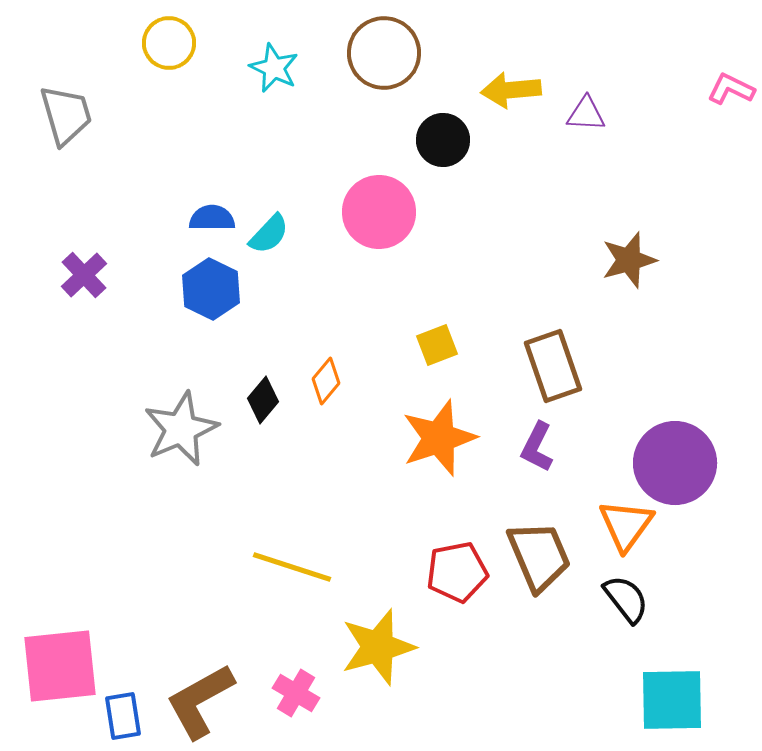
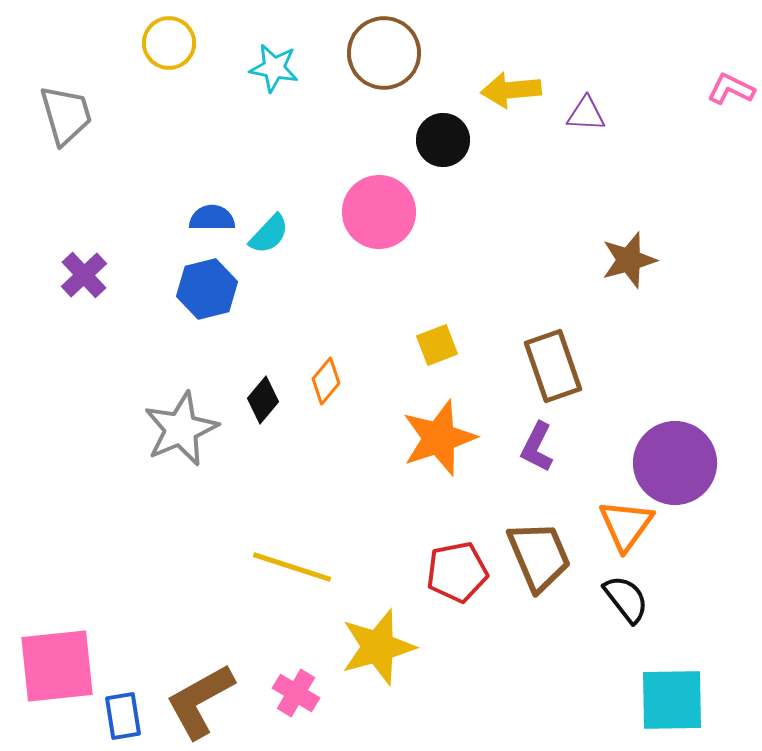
cyan star: rotated 15 degrees counterclockwise
blue hexagon: moved 4 px left; rotated 20 degrees clockwise
pink square: moved 3 px left
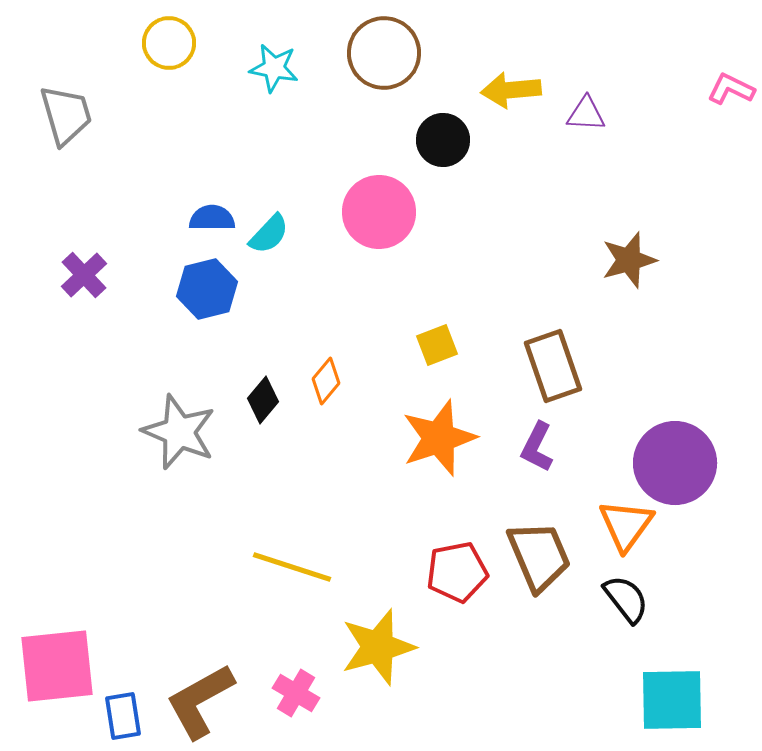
gray star: moved 2 px left, 3 px down; rotated 26 degrees counterclockwise
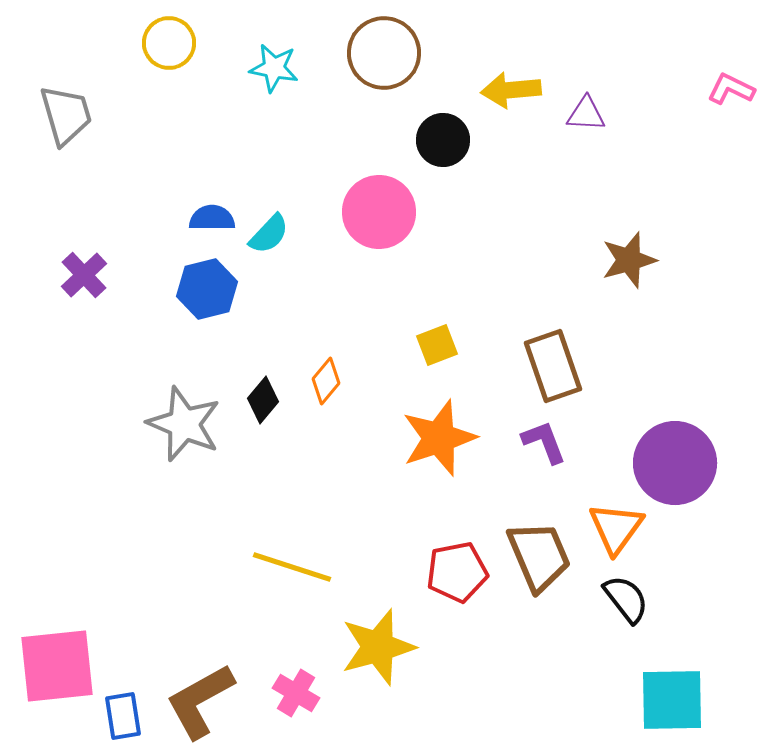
gray star: moved 5 px right, 8 px up
purple L-shape: moved 7 px right, 5 px up; rotated 132 degrees clockwise
orange triangle: moved 10 px left, 3 px down
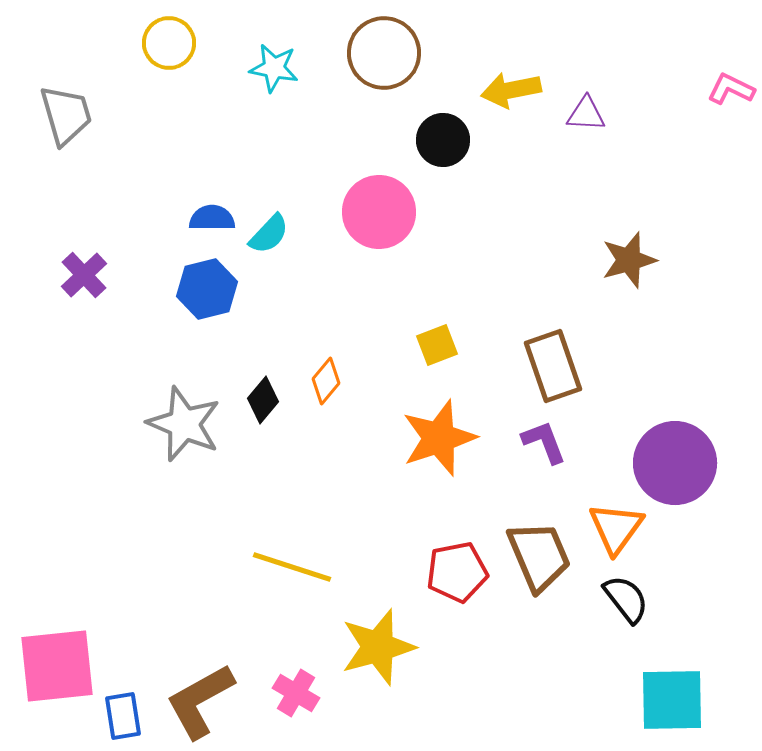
yellow arrow: rotated 6 degrees counterclockwise
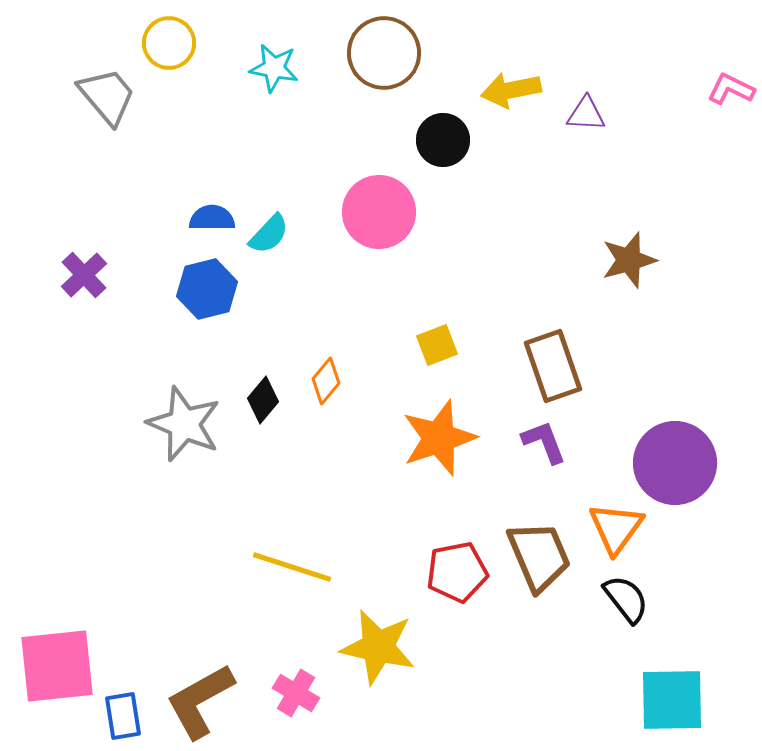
gray trapezoid: moved 41 px right, 19 px up; rotated 24 degrees counterclockwise
yellow star: rotated 28 degrees clockwise
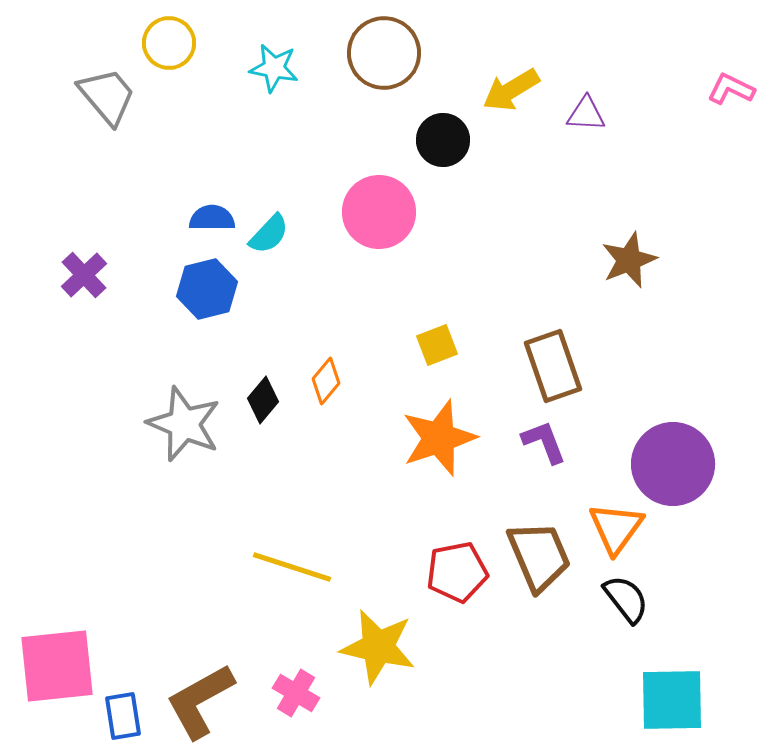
yellow arrow: rotated 20 degrees counterclockwise
brown star: rotated 6 degrees counterclockwise
purple circle: moved 2 px left, 1 px down
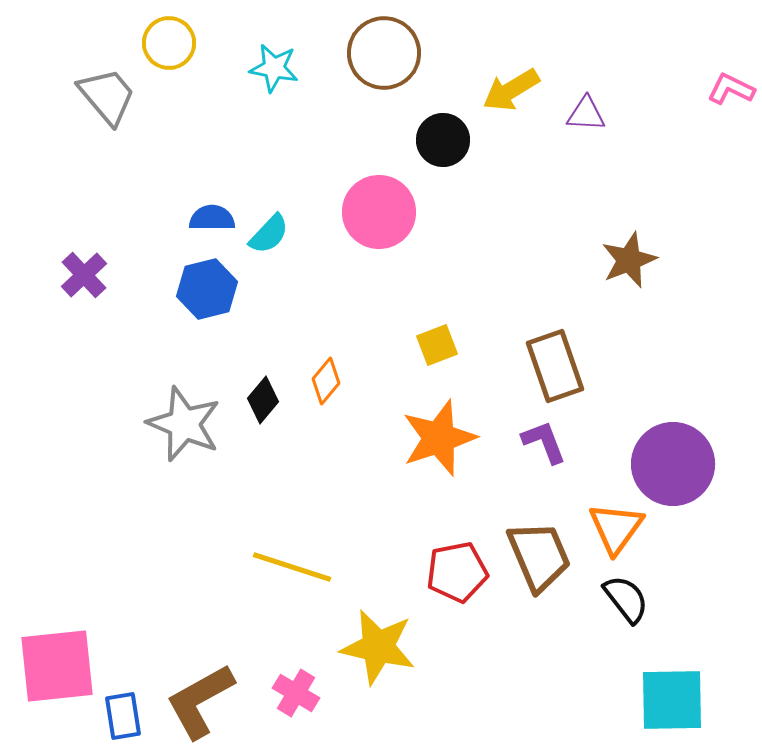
brown rectangle: moved 2 px right
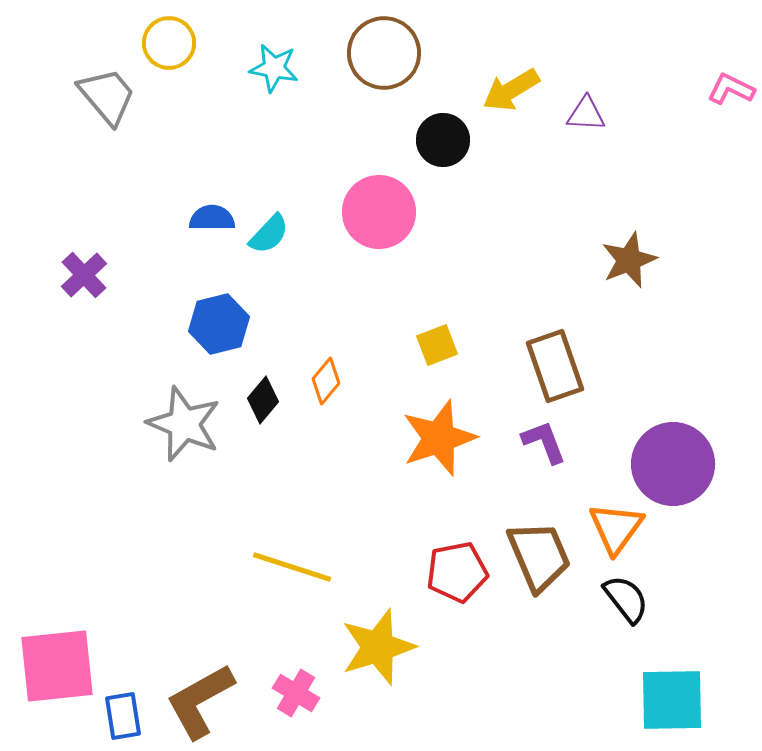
blue hexagon: moved 12 px right, 35 px down
yellow star: rotated 30 degrees counterclockwise
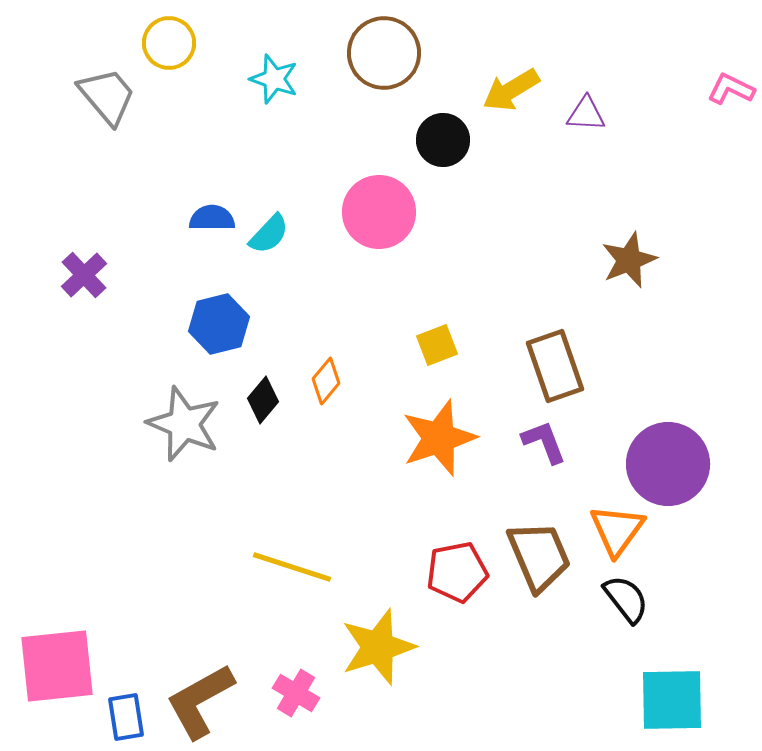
cyan star: moved 11 px down; rotated 9 degrees clockwise
purple circle: moved 5 px left
orange triangle: moved 1 px right, 2 px down
blue rectangle: moved 3 px right, 1 px down
